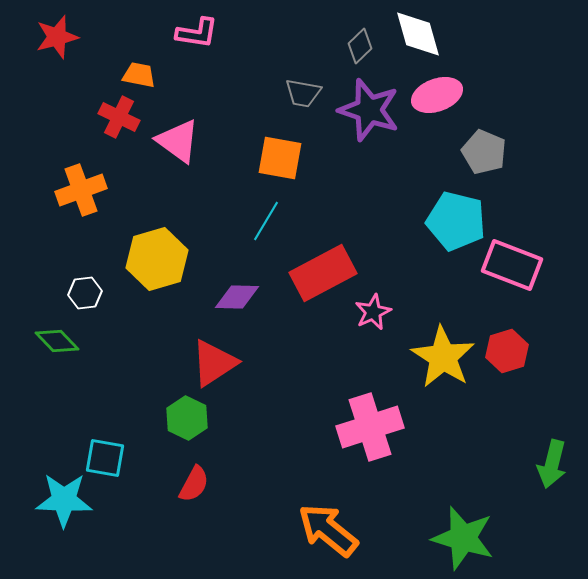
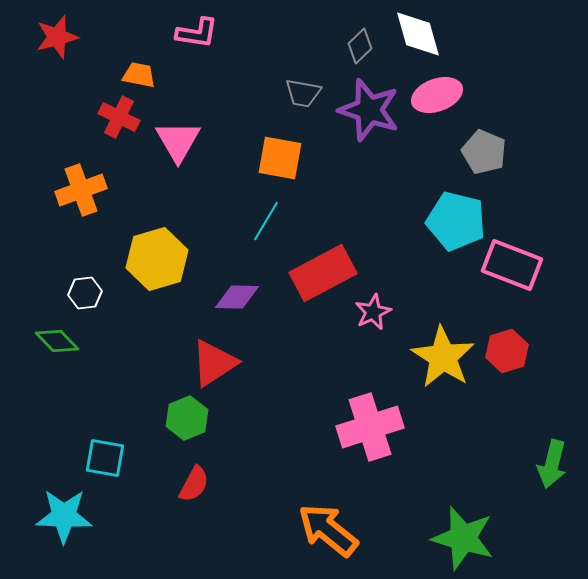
pink triangle: rotated 24 degrees clockwise
green hexagon: rotated 12 degrees clockwise
cyan star: moved 16 px down
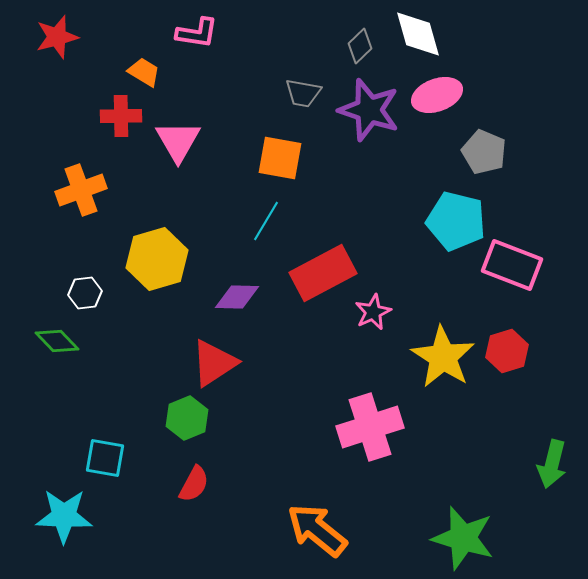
orange trapezoid: moved 5 px right, 3 px up; rotated 20 degrees clockwise
red cross: moved 2 px right, 1 px up; rotated 27 degrees counterclockwise
orange arrow: moved 11 px left
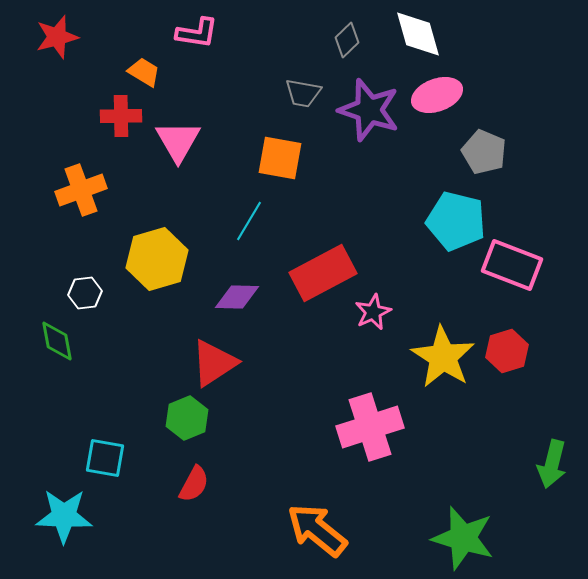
gray diamond: moved 13 px left, 6 px up
cyan line: moved 17 px left
green diamond: rotated 33 degrees clockwise
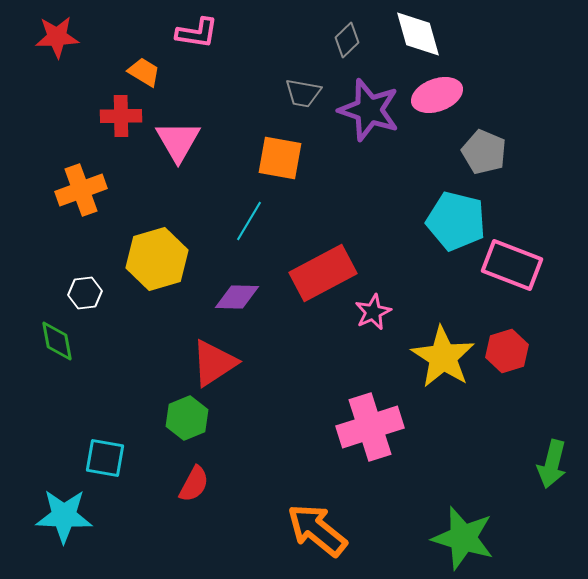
red star: rotated 12 degrees clockwise
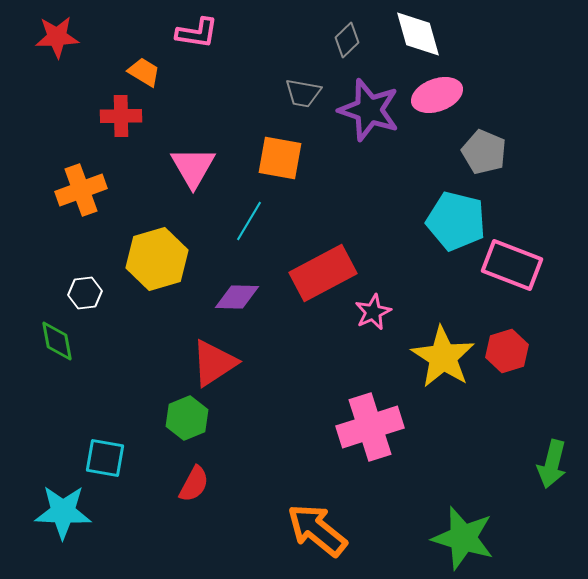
pink triangle: moved 15 px right, 26 px down
cyan star: moved 1 px left, 4 px up
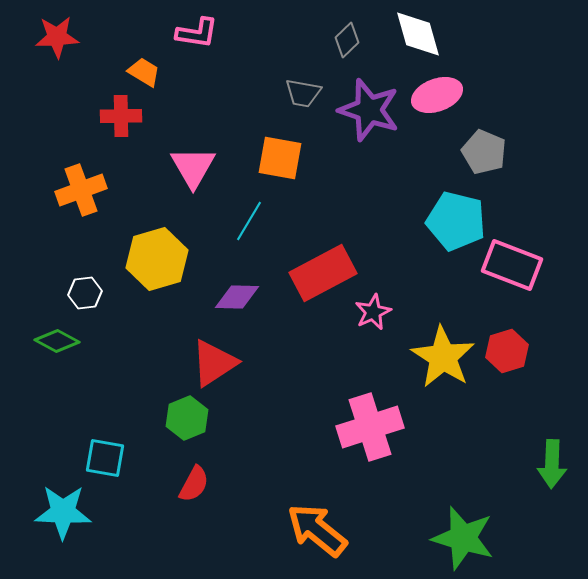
green diamond: rotated 51 degrees counterclockwise
green arrow: rotated 12 degrees counterclockwise
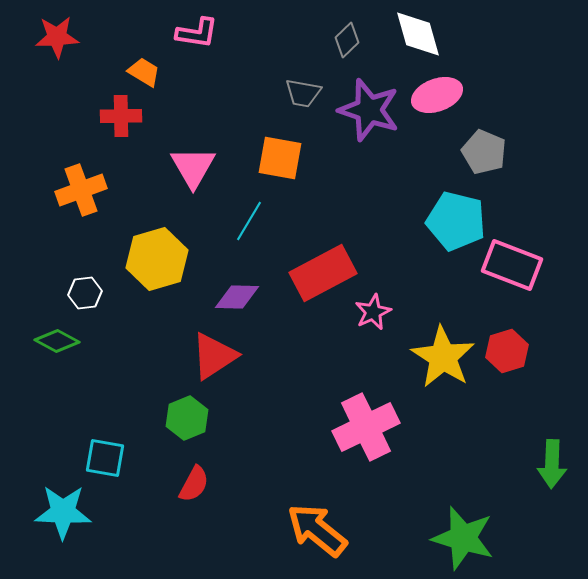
red triangle: moved 7 px up
pink cross: moved 4 px left; rotated 8 degrees counterclockwise
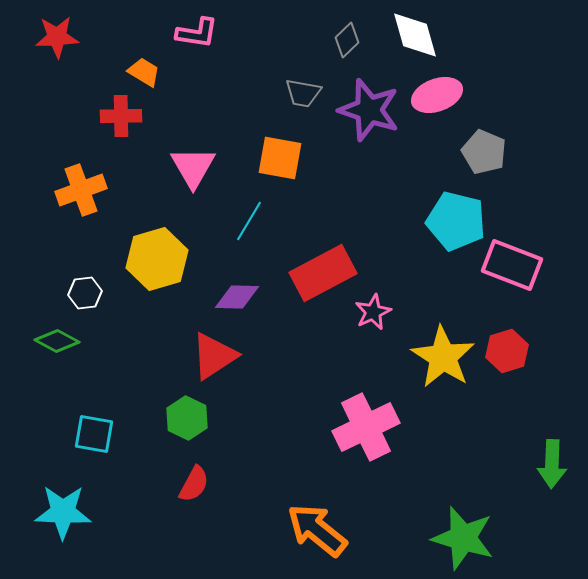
white diamond: moved 3 px left, 1 px down
green hexagon: rotated 12 degrees counterclockwise
cyan square: moved 11 px left, 24 px up
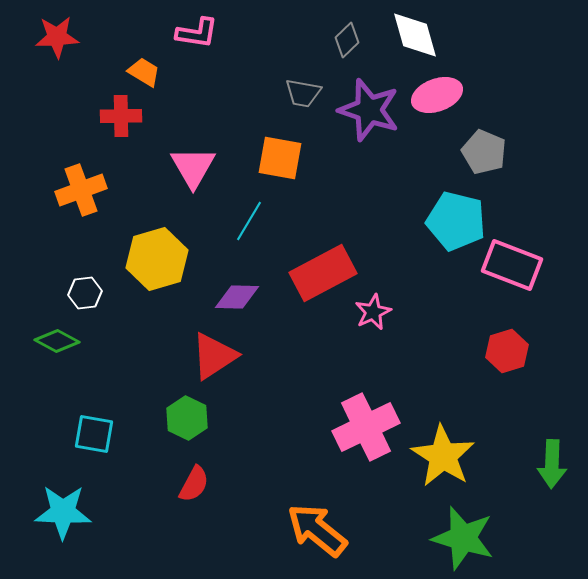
yellow star: moved 99 px down
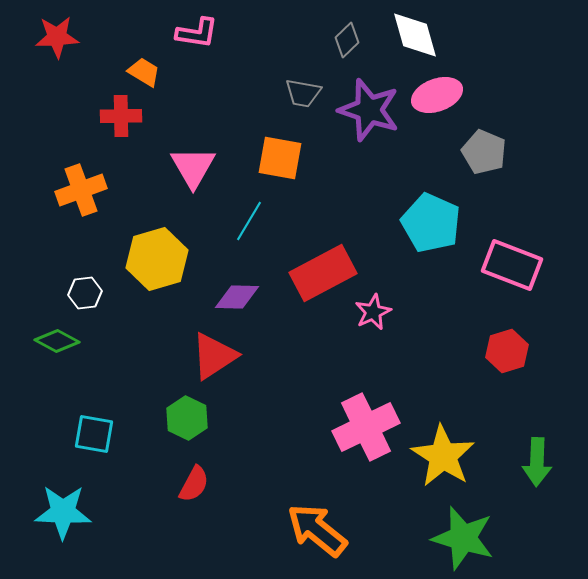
cyan pentagon: moved 25 px left, 2 px down; rotated 10 degrees clockwise
green arrow: moved 15 px left, 2 px up
